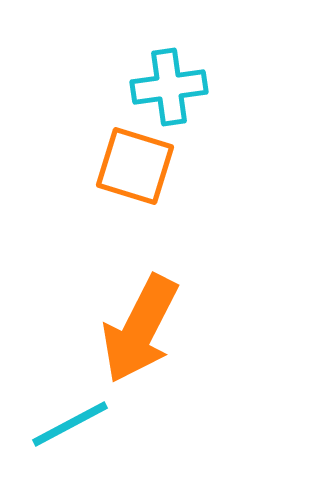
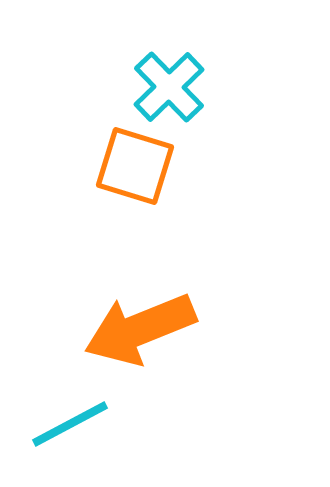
cyan cross: rotated 36 degrees counterclockwise
orange arrow: rotated 41 degrees clockwise
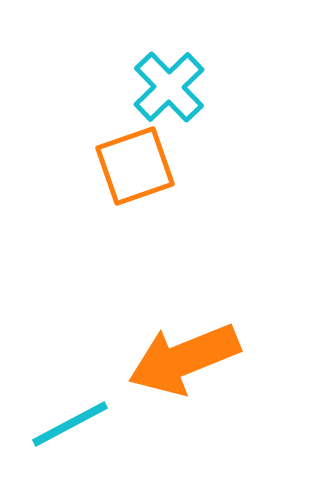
orange square: rotated 36 degrees counterclockwise
orange arrow: moved 44 px right, 30 px down
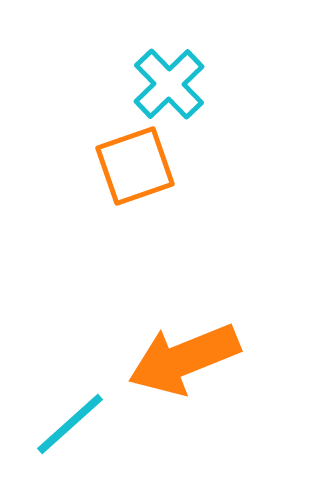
cyan cross: moved 3 px up
cyan line: rotated 14 degrees counterclockwise
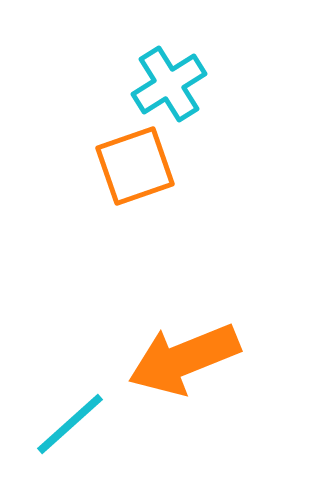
cyan cross: rotated 12 degrees clockwise
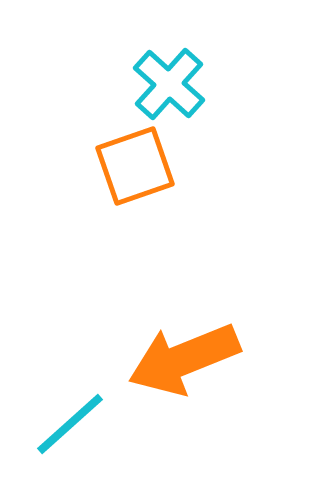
cyan cross: rotated 16 degrees counterclockwise
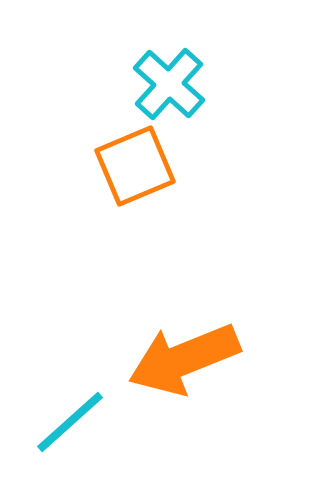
orange square: rotated 4 degrees counterclockwise
cyan line: moved 2 px up
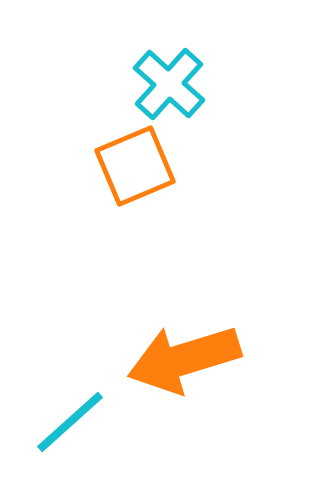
orange arrow: rotated 5 degrees clockwise
